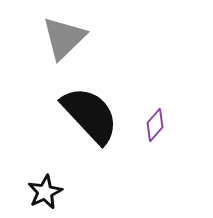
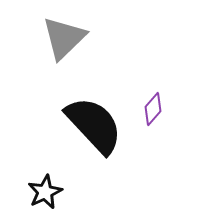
black semicircle: moved 4 px right, 10 px down
purple diamond: moved 2 px left, 16 px up
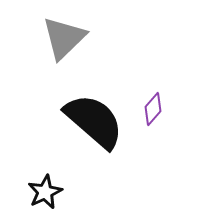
black semicircle: moved 4 px up; rotated 6 degrees counterclockwise
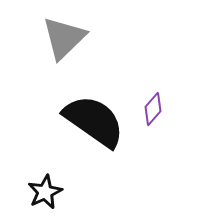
black semicircle: rotated 6 degrees counterclockwise
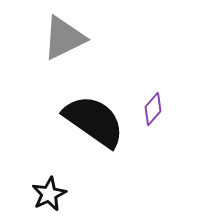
gray triangle: rotated 18 degrees clockwise
black star: moved 4 px right, 2 px down
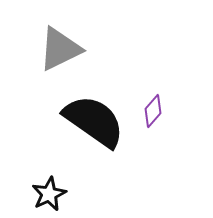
gray triangle: moved 4 px left, 11 px down
purple diamond: moved 2 px down
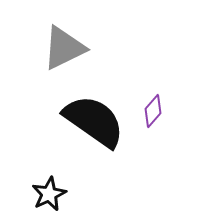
gray triangle: moved 4 px right, 1 px up
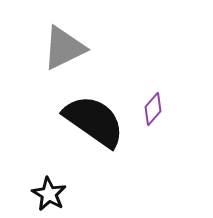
purple diamond: moved 2 px up
black star: rotated 16 degrees counterclockwise
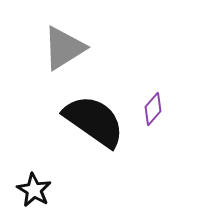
gray triangle: rotated 6 degrees counterclockwise
black star: moved 15 px left, 4 px up
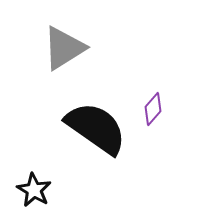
black semicircle: moved 2 px right, 7 px down
